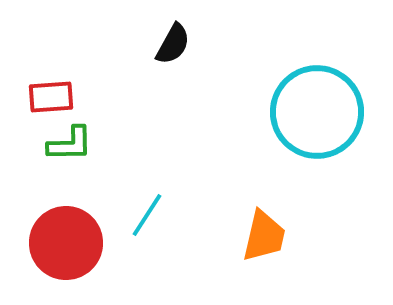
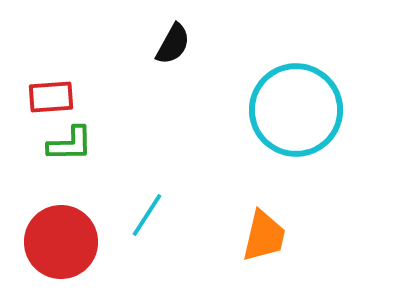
cyan circle: moved 21 px left, 2 px up
red circle: moved 5 px left, 1 px up
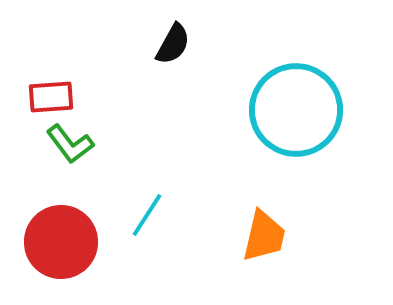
green L-shape: rotated 54 degrees clockwise
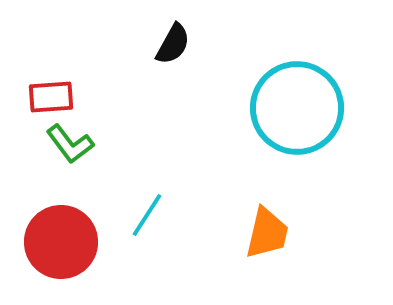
cyan circle: moved 1 px right, 2 px up
orange trapezoid: moved 3 px right, 3 px up
